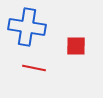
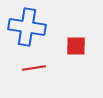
red line: rotated 20 degrees counterclockwise
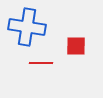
red line: moved 7 px right, 5 px up; rotated 10 degrees clockwise
